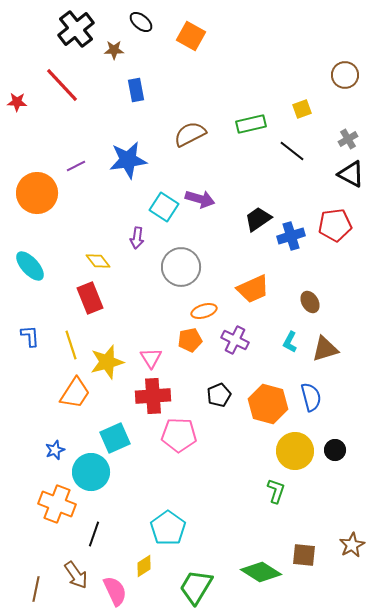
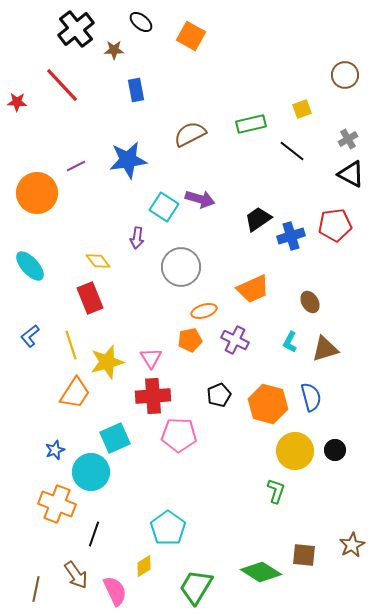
blue L-shape at (30, 336): rotated 125 degrees counterclockwise
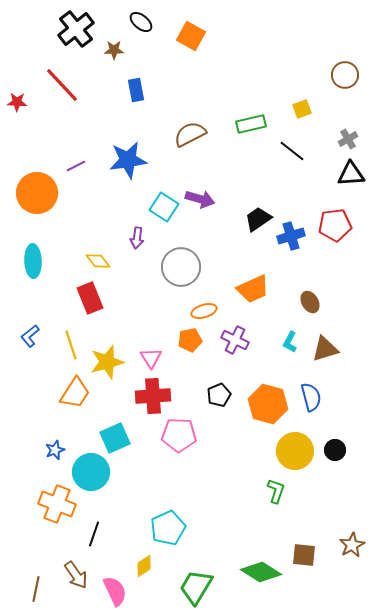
black triangle at (351, 174): rotated 32 degrees counterclockwise
cyan ellipse at (30, 266): moved 3 px right, 5 px up; rotated 40 degrees clockwise
cyan pentagon at (168, 528): rotated 12 degrees clockwise
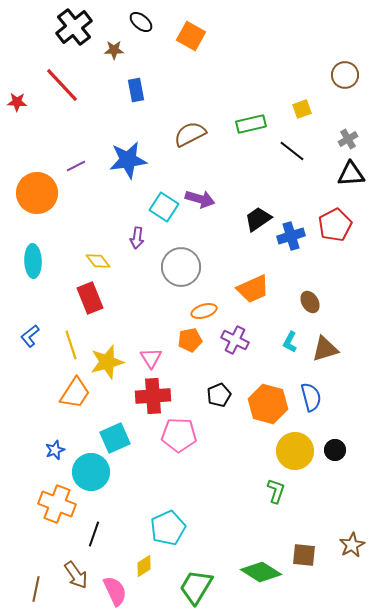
black cross at (76, 29): moved 2 px left, 2 px up
red pentagon at (335, 225): rotated 20 degrees counterclockwise
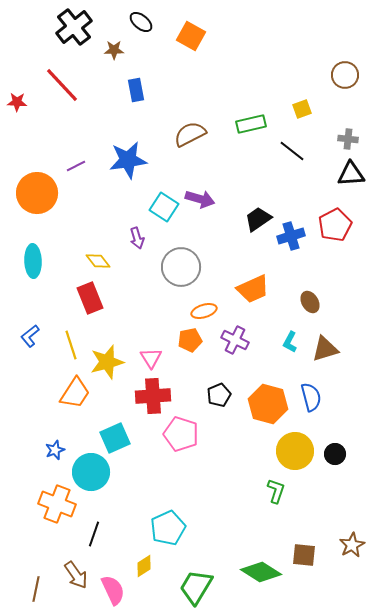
gray cross at (348, 139): rotated 36 degrees clockwise
purple arrow at (137, 238): rotated 25 degrees counterclockwise
pink pentagon at (179, 435): moved 2 px right, 1 px up; rotated 16 degrees clockwise
black circle at (335, 450): moved 4 px down
pink semicircle at (115, 591): moved 2 px left, 1 px up
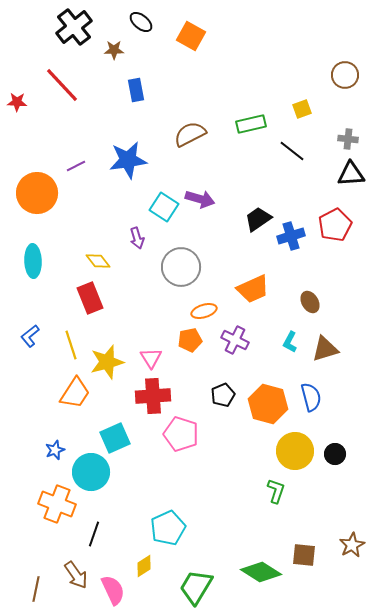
black pentagon at (219, 395): moved 4 px right
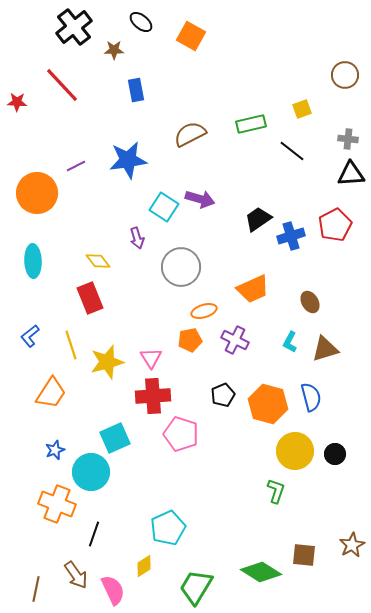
orange trapezoid at (75, 393): moved 24 px left
